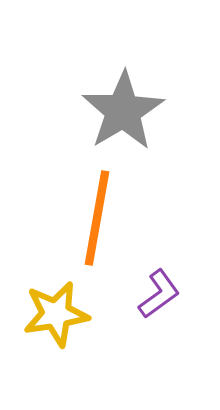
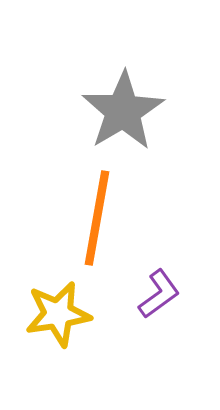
yellow star: moved 2 px right
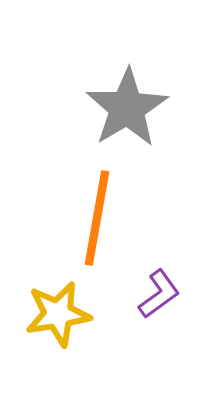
gray star: moved 4 px right, 3 px up
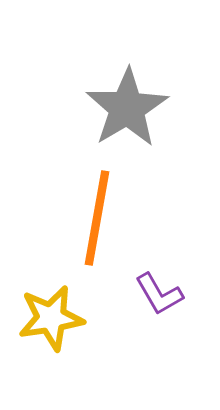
purple L-shape: rotated 96 degrees clockwise
yellow star: moved 7 px left, 4 px down
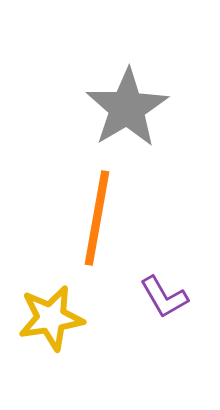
purple L-shape: moved 5 px right, 3 px down
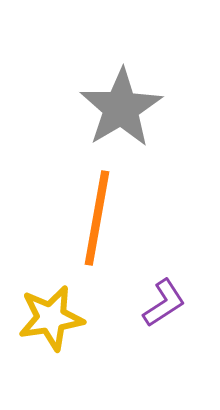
gray star: moved 6 px left
purple L-shape: moved 6 px down; rotated 93 degrees counterclockwise
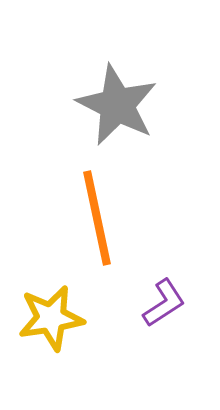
gray star: moved 4 px left, 3 px up; rotated 14 degrees counterclockwise
orange line: rotated 22 degrees counterclockwise
